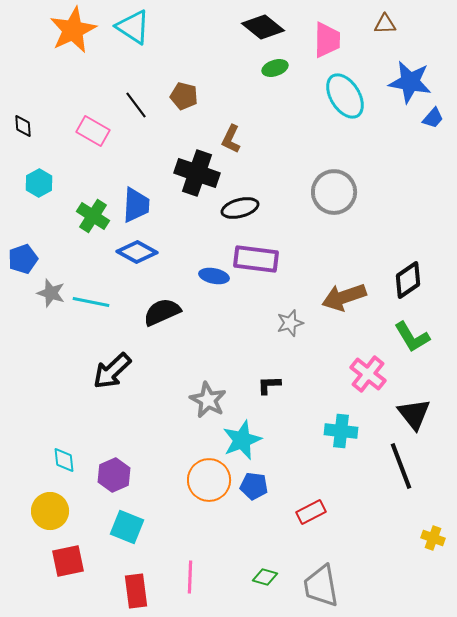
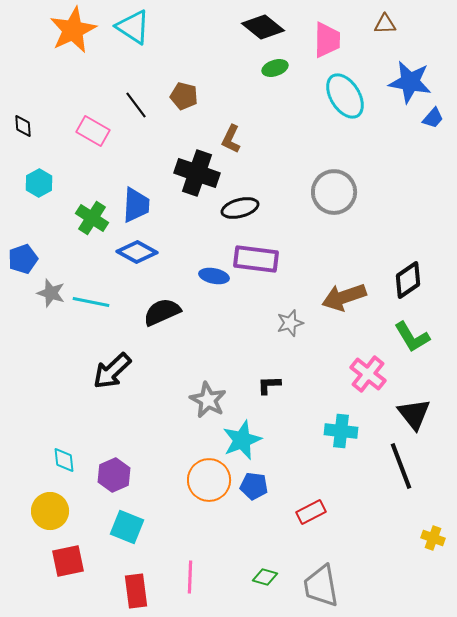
green cross at (93, 216): moved 1 px left, 2 px down
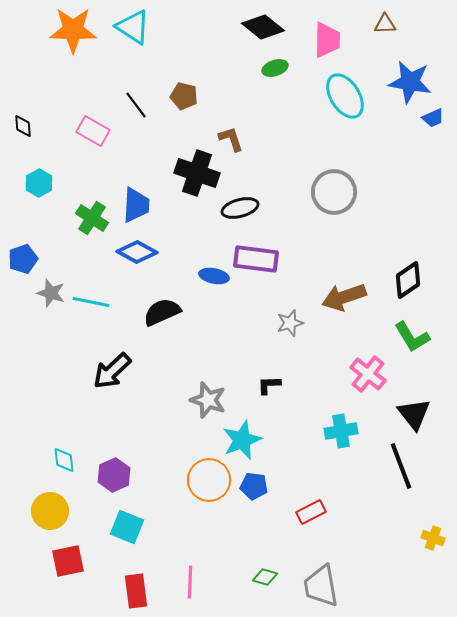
orange star at (73, 30): rotated 27 degrees clockwise
blue trapezoid at (433, 118): rotated 25 degrees clockwise
brown L-shape at (231, 139): rotated 136 degrees clockwise
gray star at (208, 400): rotated 9 degrees counterclockwise
cyan cross at (341, 431): rotated 16 degrees counterclockwise
pink line at (190, 577): moved 5 px down
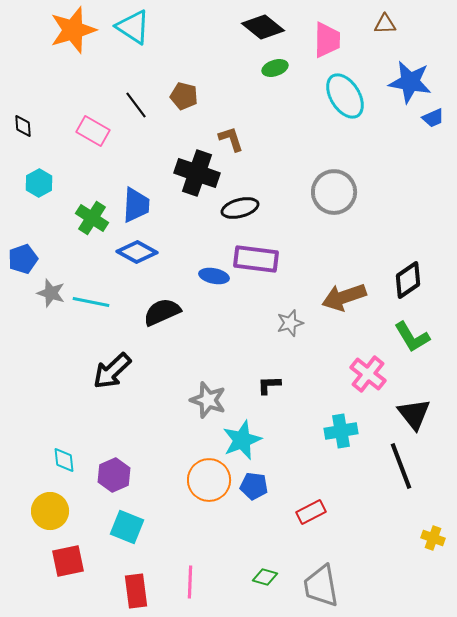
orange star at (73, 30): rotated 18 degrees counterclockwise
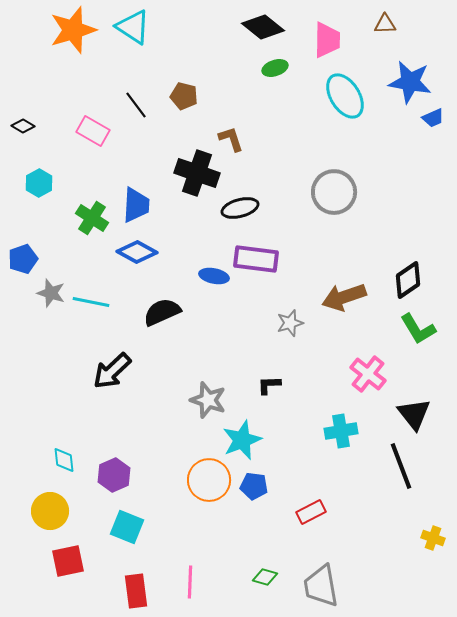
black diamond at (23, 126): rotated 55 degrees counterclockwise
green L-shape at (412, 337): moved 6 px right, 8 px up
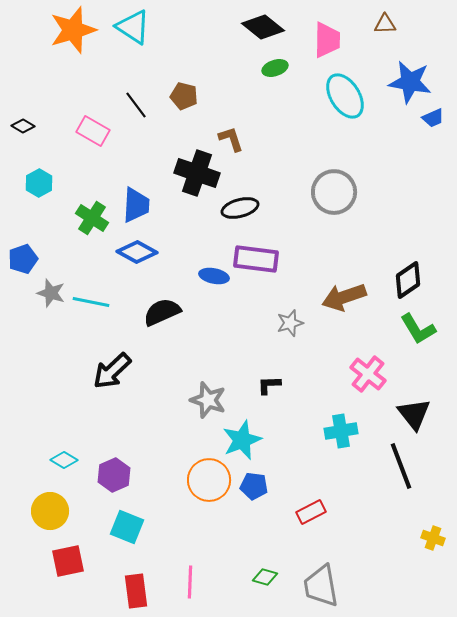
cyan diamond at (64, 460): rotated 52 degrees counterclockwise
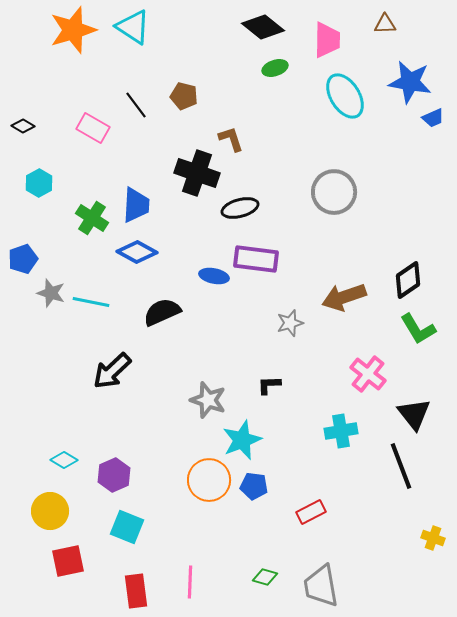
pink rectangle at (93, 131): moved 3 px up
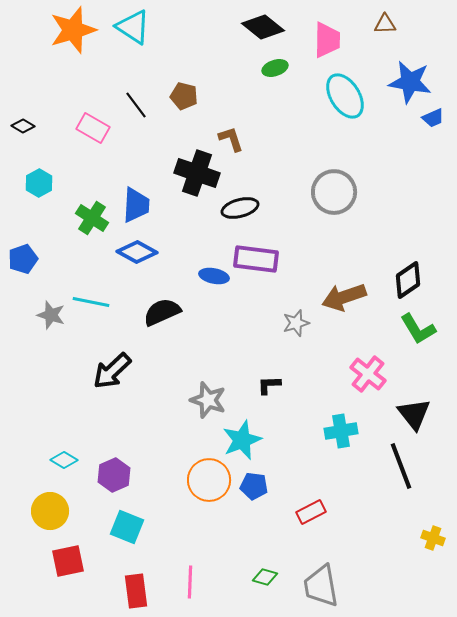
gray star at (51, 293): moved 22 px down
gray star at (290, 323): moved 6 px right
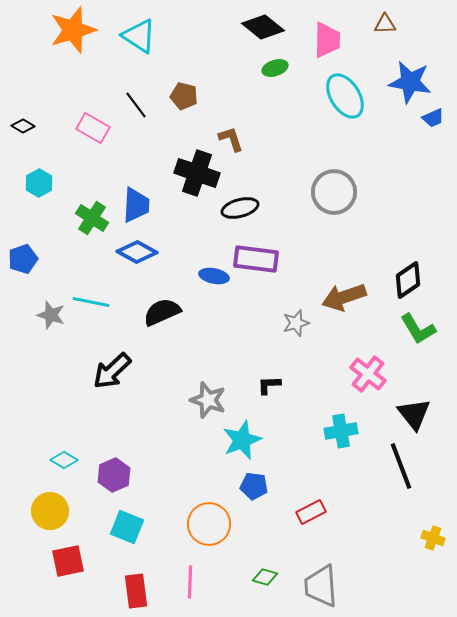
cyan triangle at (133, 27): moved 6 px right, 9 px down
orange circle at (209, 480): moved 44 px down
gray trapezoid at (321, 586): rotated 6 degrees clockwise
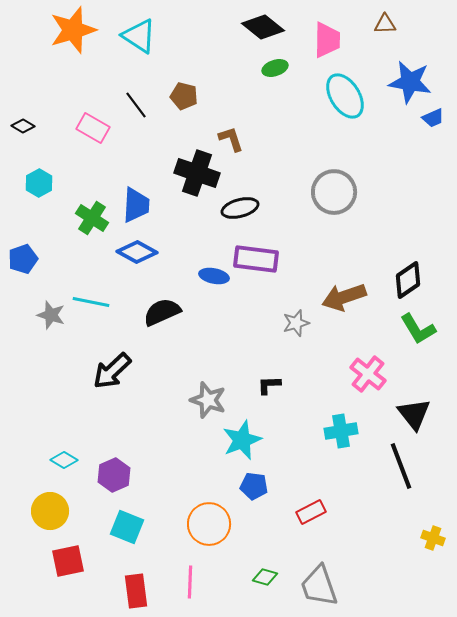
gray trapezoid at (321, 586): moved 2 px left; rotated 15 degrees counterclockwise
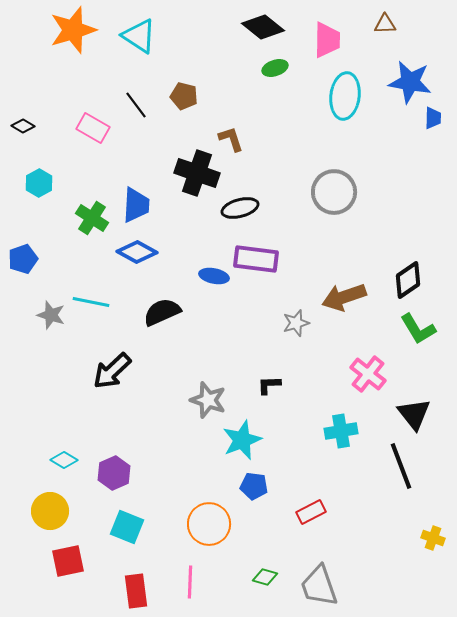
cyan ellipse at (345, 96): rotated 39 degrees clockwise
blue trapezoid at (433, 118): rotated 65 degrees counterclockwise
purple hexagon at (114, 475): moved 2 px up
